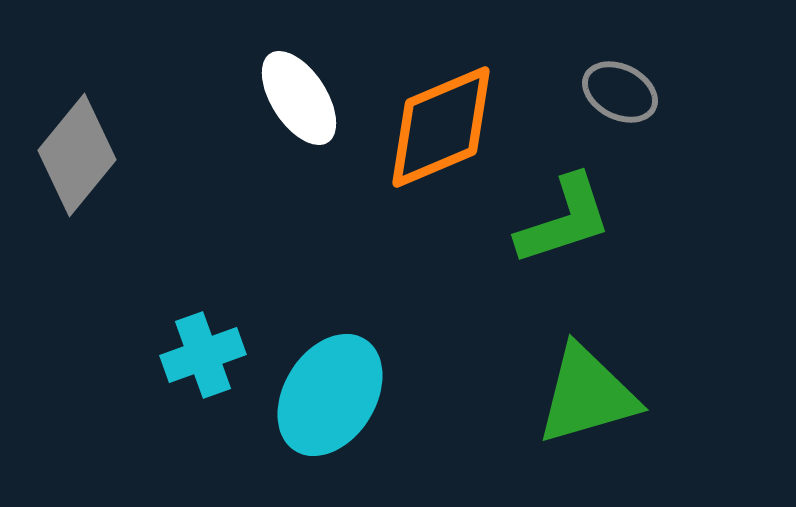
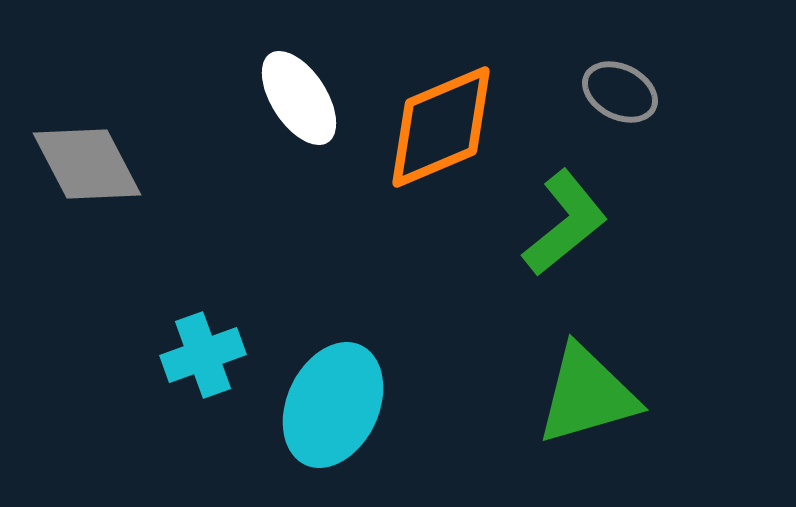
gray diamond: moved 10 px right, 9 px down; rotated 67 degrees counterclockwise
green L-shape: moved 1 px right, 3 px down; rotated 21 degrees counterclockwise
cyan ellipse: moved 3 px right, 10 px down; rotated 7 degrees counterclockwise
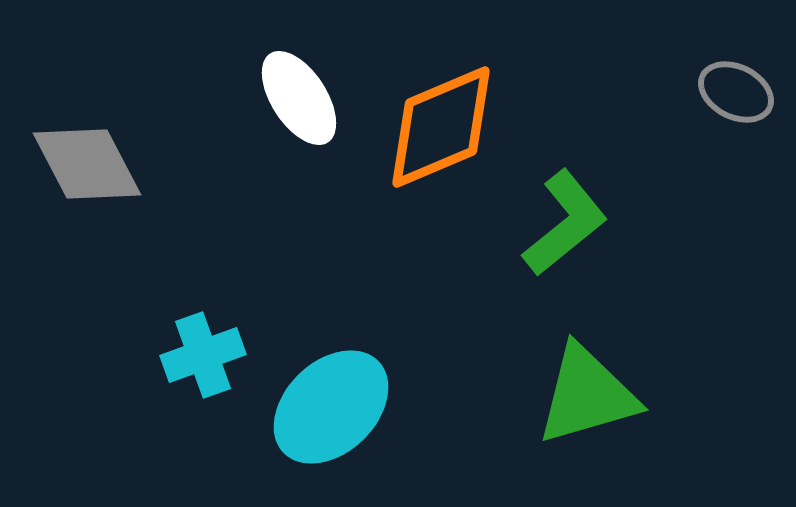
gray ellipse: moved 116 px right
cyan ellipse: moved 2 px left, 2 px down; rotated 21 degrees clockwise
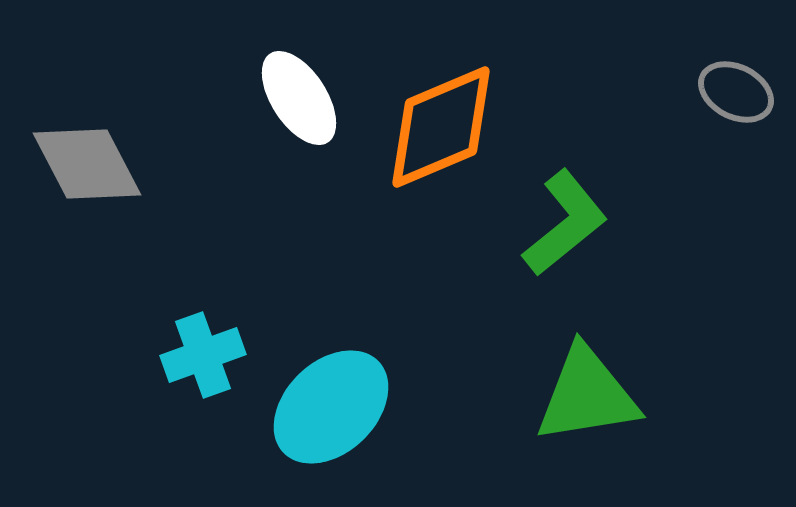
green triangle: rotated 7 degrees clockwise
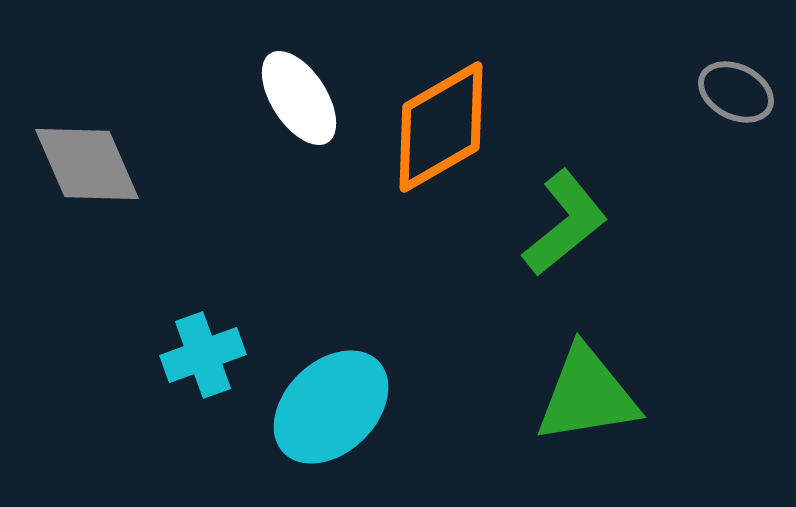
orange diamond: rotated 7 degrees counterclockwise
gray diamond: rotated 4 degrees clockwise
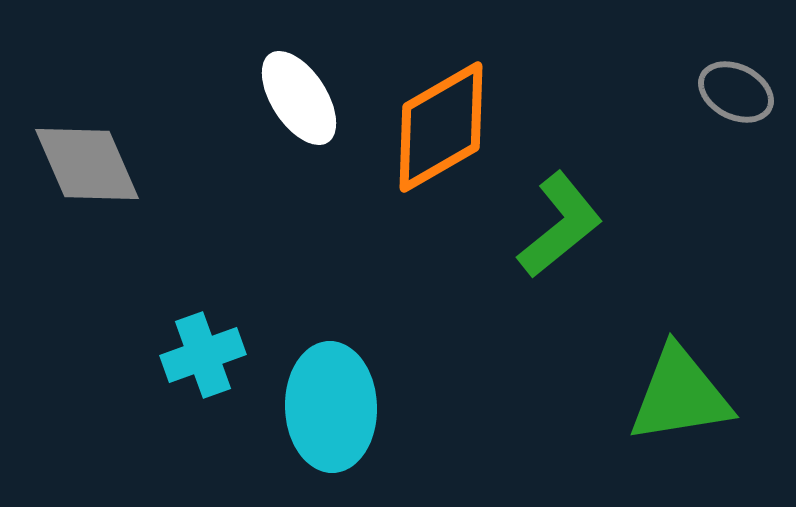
green L-shape: moved 5 px left, 2 px down
green triangle: moved 93 px right
cyan ellipse: rotated 48 degrees counterclockwise
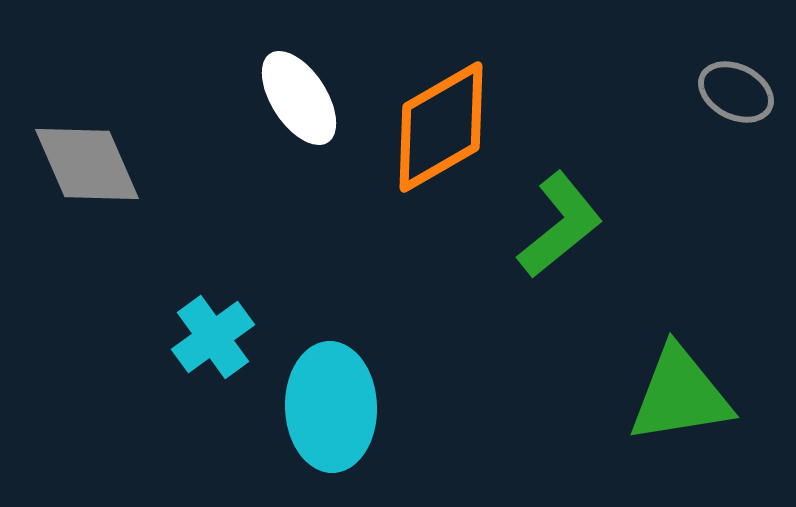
cyan cross: moved 10 px right, 18 px up; rotated 16 degrees counterclockwise
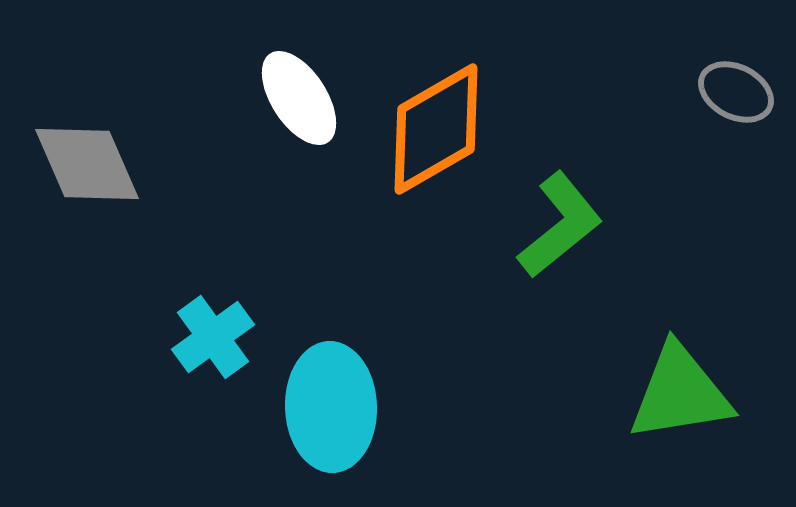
orange diamond: moved 5 px left, 2 px down
green triangle: moved 2 px up
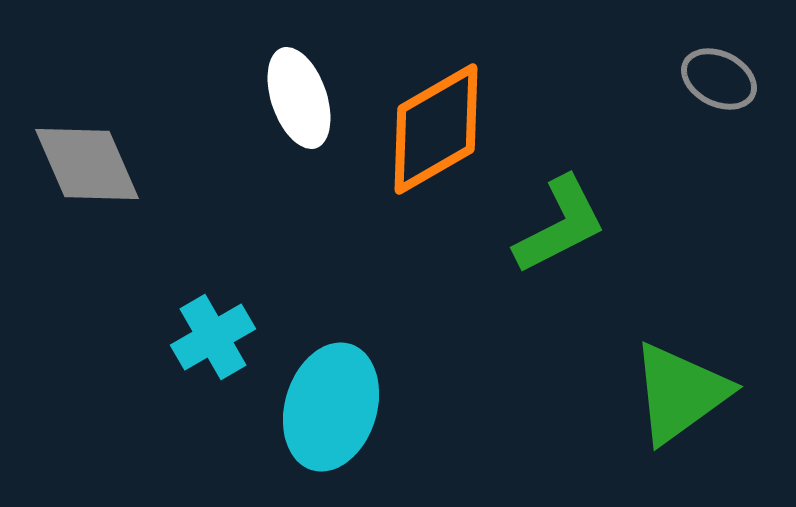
gray ellipse: moved 17 px left, 13 px up
white ellipse: rotated 14 degrees clockwise
green L-shape: rotated 12 degrees clockwise
cyan cross: rotated 6 degrees clockwise
green triangle: rotated 27 degrees counterclockwise
cyan ellipse: rotated 19 degrees clockwise
